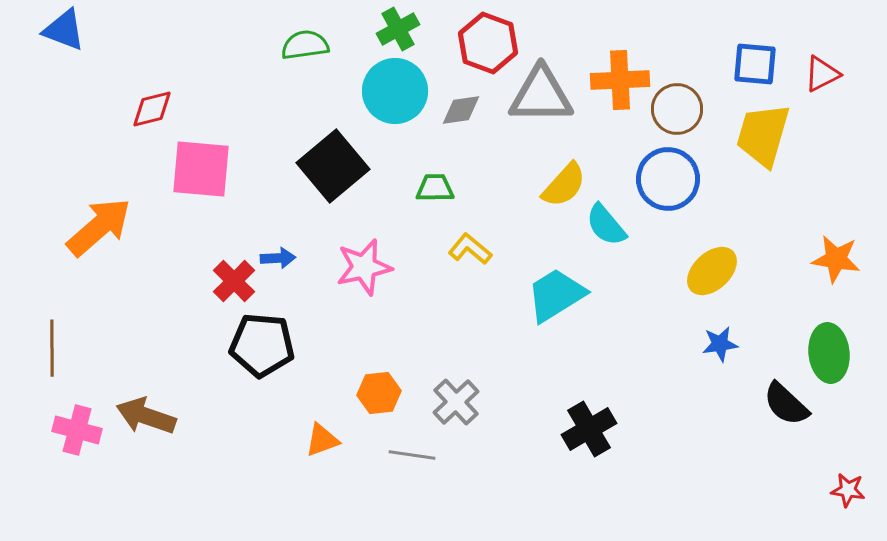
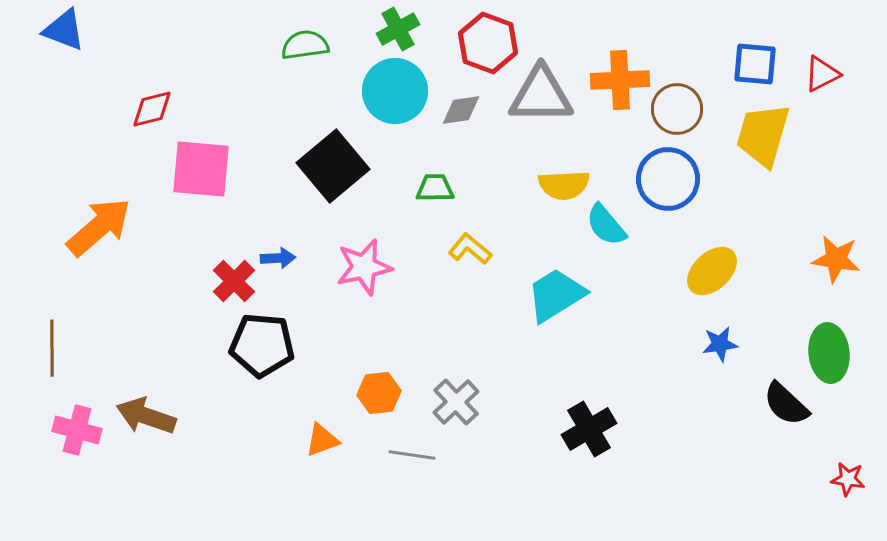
yellow semicircle: rotated 45 degrees clockwise
red star: moved 11 px up
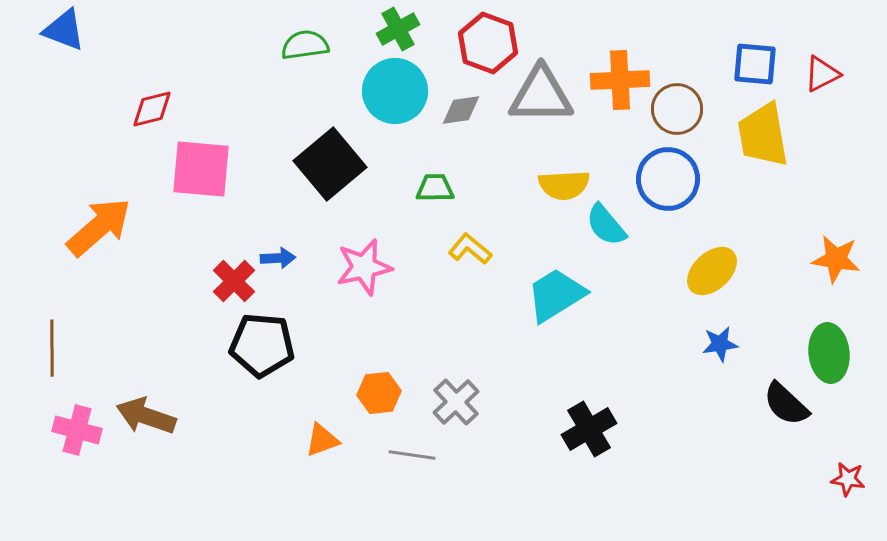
yellow trapezoid: rotated 26 degrees counterclockwise
black square: moved 3 px left, 2 px up
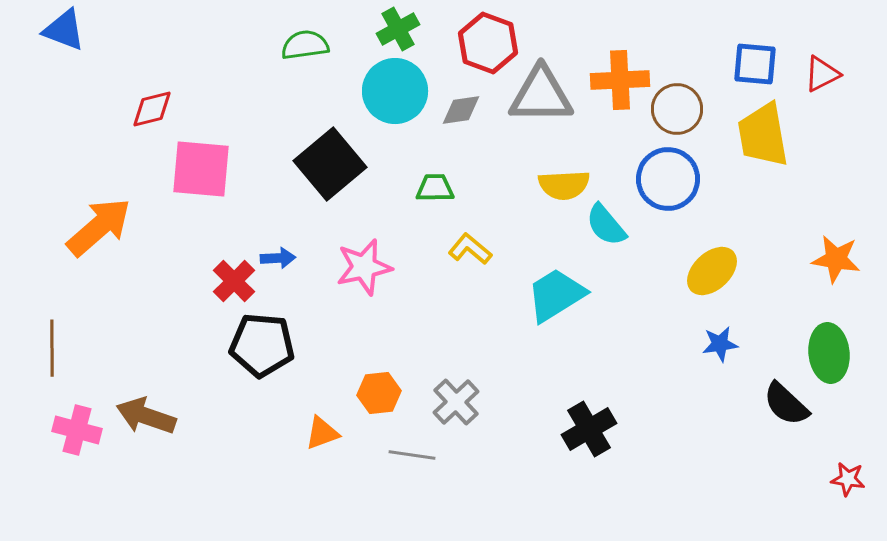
orange triangle: moved 7 px up
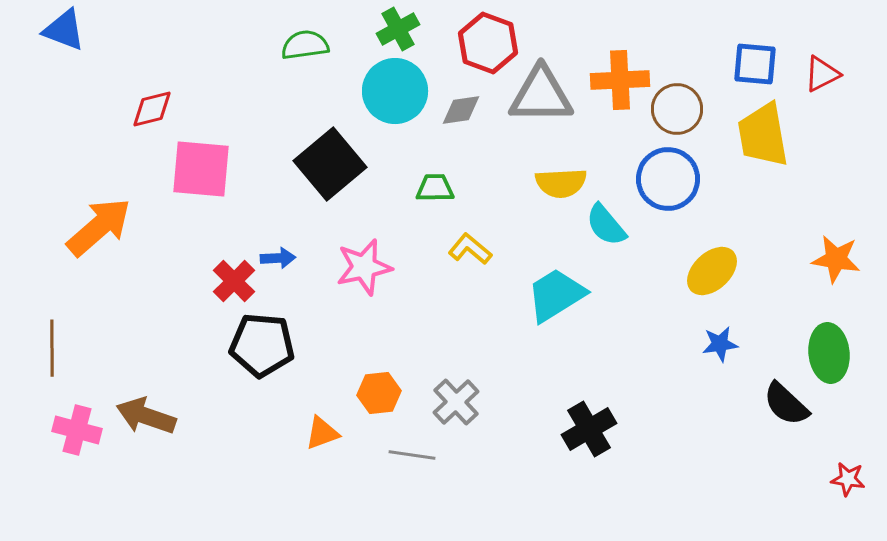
yellow semicircle: moved 3 px left, 2 px up
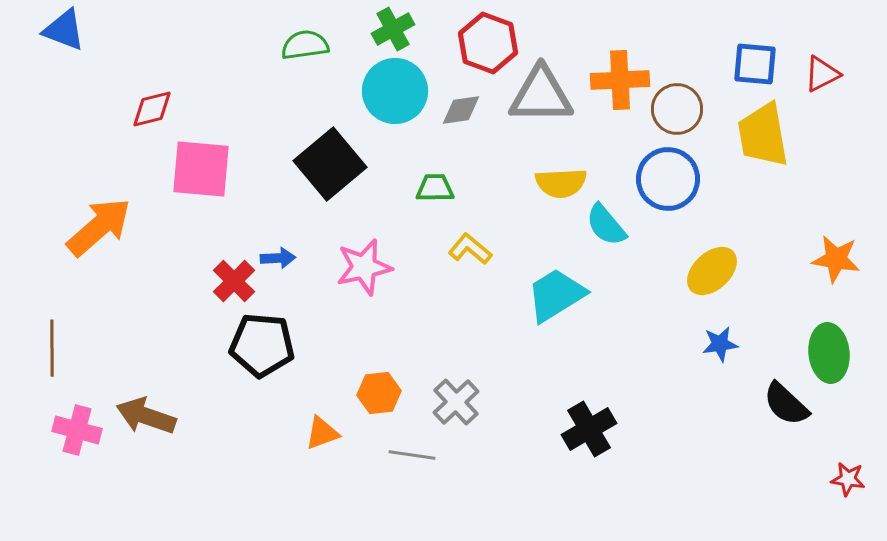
green cross: moved 5 px left
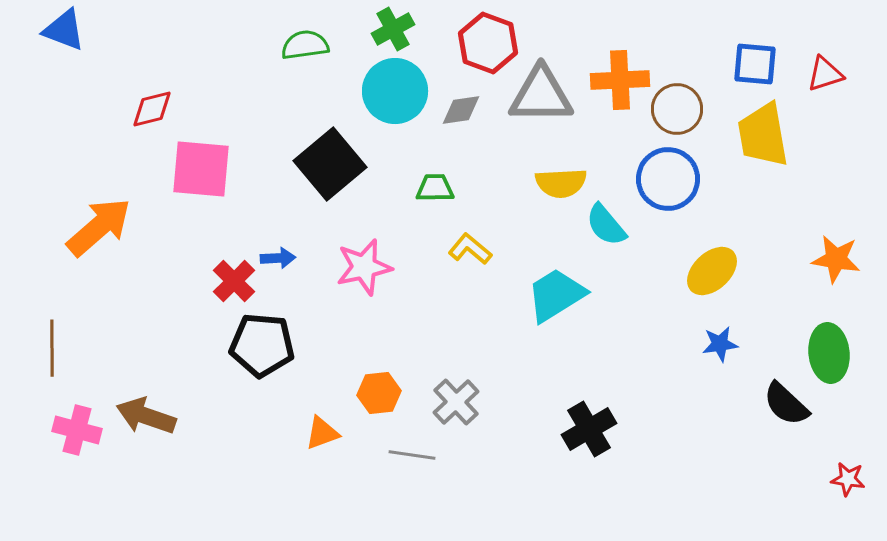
red triangle: moved 3 px right; rotated 9 degrees clockwise
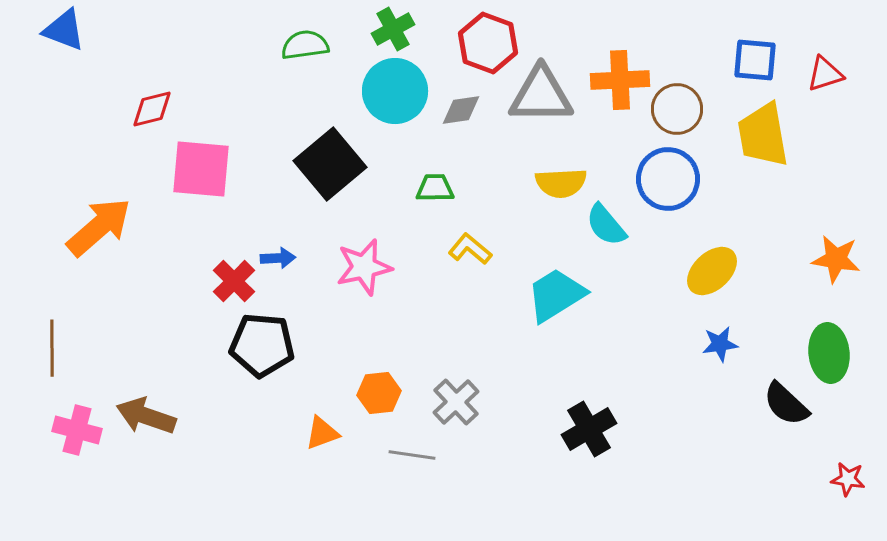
blue square: moved 4 px up
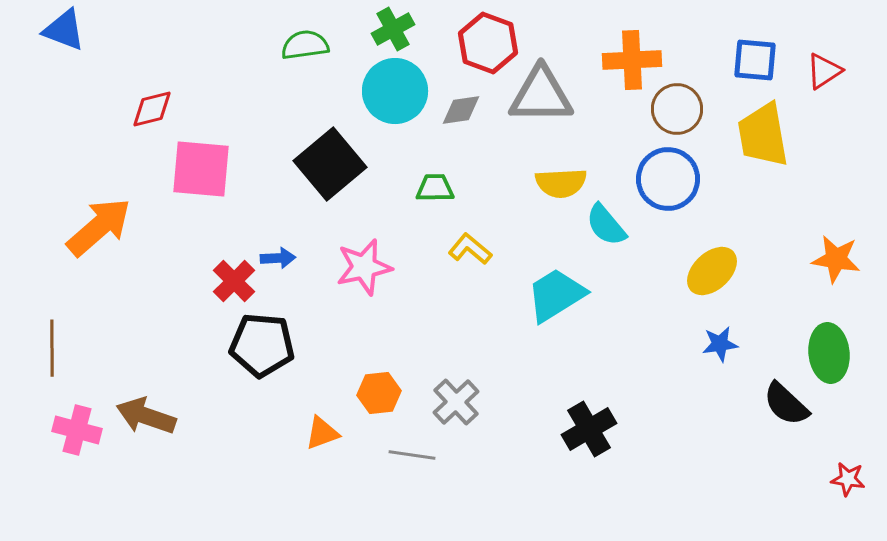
red triangle: moved 1 px left, 3 px up; rotated 15 degrees counterclockwise
orange cross: moved 12 px right, 20 px up
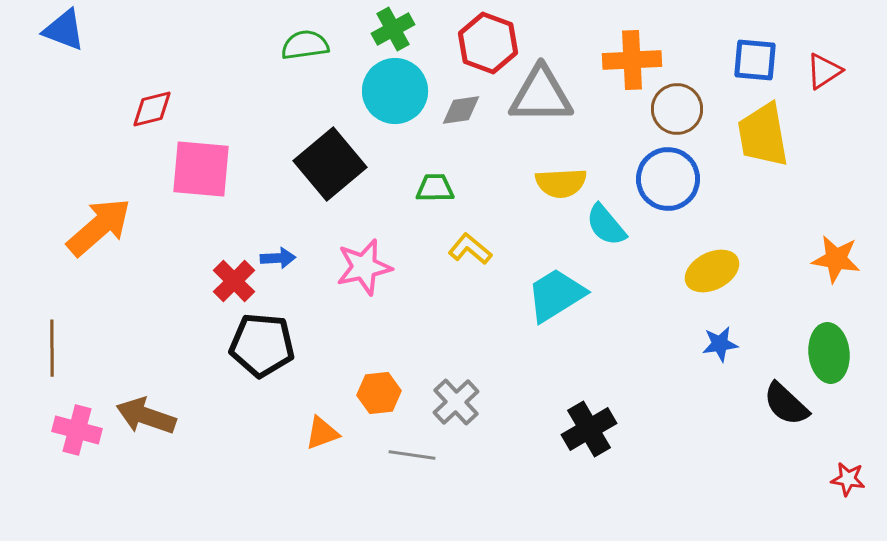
yellow ellipse: rotated 16 degrees clockwise
